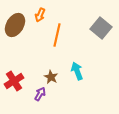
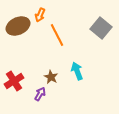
brown ellipse: moved 3 px right, 1 px down; rotated 35 degrees clockwise
orange line: rotated 40 degrees counterclockwise
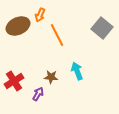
gray square: moved 1 px right
brown star: rotated 24 degrees counterclockwise
purple arrow: moved 2 px left
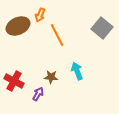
red cross: rotated 30 degrees counterclockwise
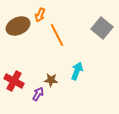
cyan arrow: rotated 42 degrees clockwise
brown star: moved 3 px down
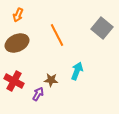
orange arrow: moved 22 px left
brown ellipse: moved 1 px left, 17 px down
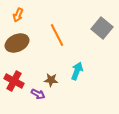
purple arrow: rotated 88 degrees clockwise
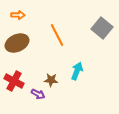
orange arrow: rotated 112 degrees counterclockwise
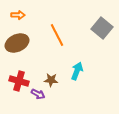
red cross: moved 5 px right; rotated 12 degrees counterclockwise
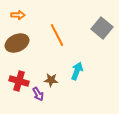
purple arrow: rotated 32 degrees clockwise
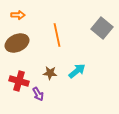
orange line: rotated 15 degrees clockwise
cyan arrow: rotated 30 degrees clockwise
brown star: moved 1 px left, 7 px up
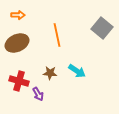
cyan arrow: rotated 72 degrees clockwise
